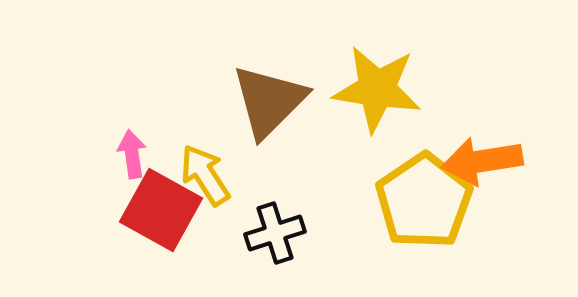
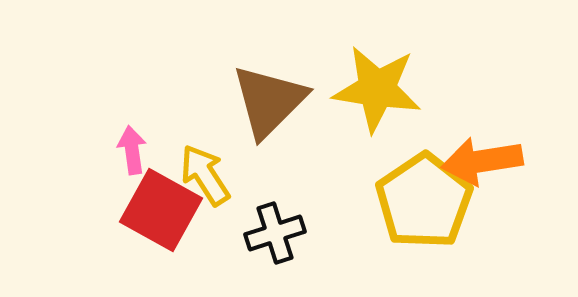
pink arrow: moved 4 px up
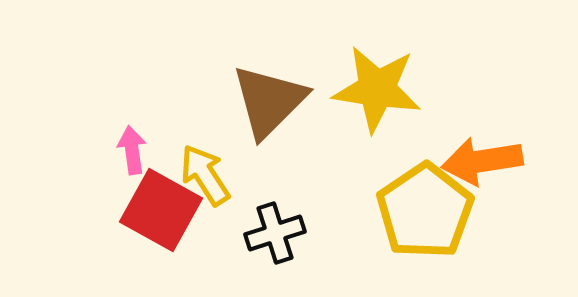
yellow pentagon: moved 1 px right, 10 px down
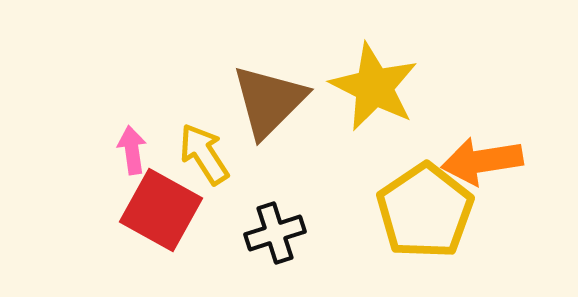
yellow star: moved 3 px left, 2 px up; rotated 18 degrees clockwise
yellow arrow: moved 1 px left, 21 px up
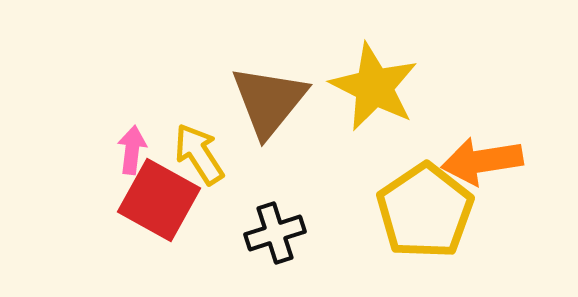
brown triangle: rotated 6 degrees counterclockwise
pink arrow: rotated 15 degrees clockwise
yellow arrow: moved 5 px left
red square: moved 2 px left, 10 px up
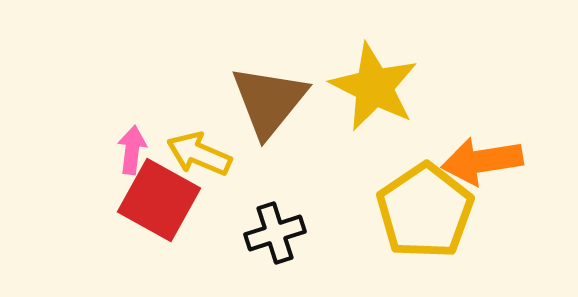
yellow arrow: rotated 34 degrees counterclockwise
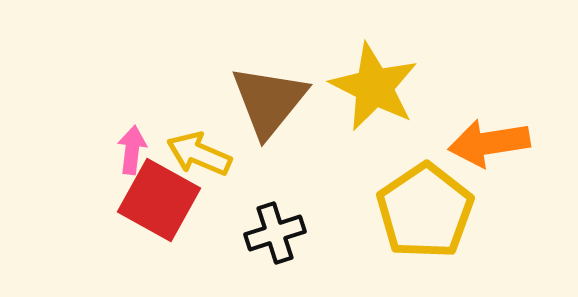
orange arrow: moved 7 px right, 18 px up
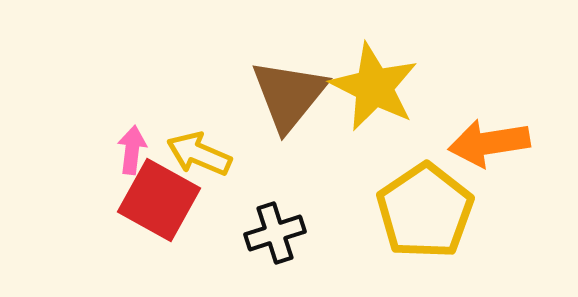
brown triangle: moved 20 px right, 6 px up
